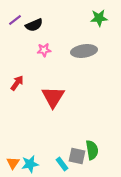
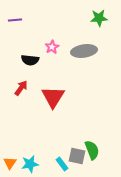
purple line: rotated 32 degrees clockwise
black semicircle: moved 4 px left, 35 px down; rotated 30 degrees clockwise
pink star: moved 8 px right, 3 px up; rotated 24 degrees counterclockwise
red arrow: moved 4 px right, 5 px down
green semicircle: rotated 12 degrees counterclockwise
orange triangle: moved 3 px left
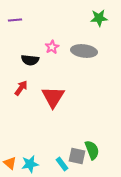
gray ellipse: rotated 15 degrees clockwise
orange triangle: rotated 24 degrees counterclockwise
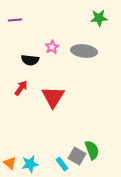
gray square: rotated 18 degrees clockwise
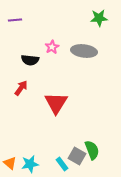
red triangle: moved 3 px right, 6 px down
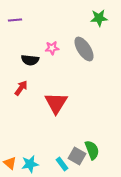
pink star: moved 1 px down; rotated 24 degrees clockwise
gray ellipse: moved 2 px up; rotated 50 degrees clockwise
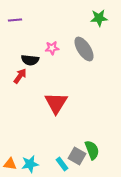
red arrow: moved 1 px left, 12 px up
orange triangle: moved 1 px down; rotated 32 degrees counterclockwise
